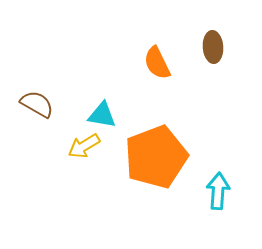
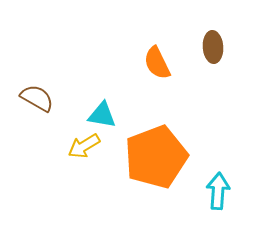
brown semicircle: moved 6 px up
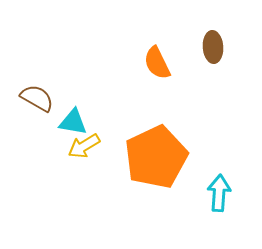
cyan triangle: moved 29 px left, 7 px down
orange pentagon: rotated 4 degrees counterclockwise
cyan arrow: moved 1 px right, 2 px down
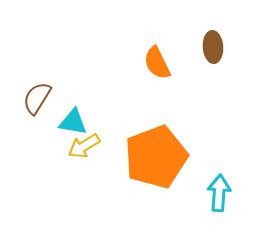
brown semicircle: rotated 88 degrees counterclockwise
orange pentagon: rotated 4 degrees clockwise
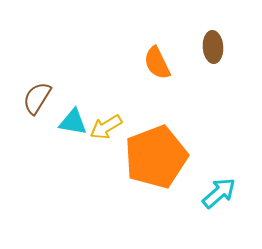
yellow arrow: moved 22 px right, 19 px up
cyan arrow: rotated 45 degrees clockwise
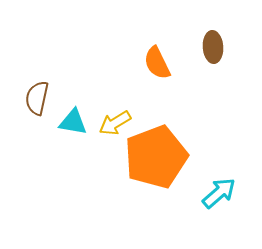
brown semicircle: rotated 20 degrees counterclockwise
yellow arrow: moved 9 px right, 4 px up
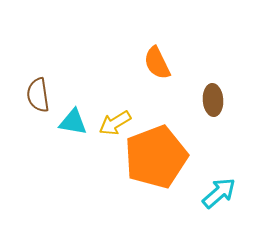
brown ellipse: moved 53 px down
brown semicircle: moved 1 px right, 3 px up; rotated 20 degrees counterclockwise
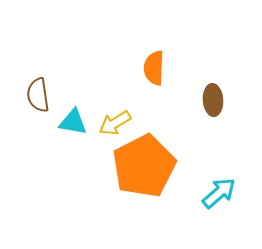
orange semicircle: moved 3 px left, 5 px down; rotated 28 degrees clockwise
orange pentagon: moved 12 px left, 9 px down; rotated 6 degrees counterclockwise
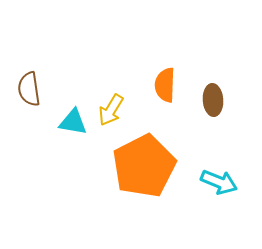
orange semicircle: moved 11 px right, 17 px down
brown semicircle: moved 9 px left, 6 px up
yellow arrow: moved 4 px left, 13 px up; rotated 28 degrees counterclockwise
cyan arrow: moved 11 px up; rotated 63 degrees clockwise
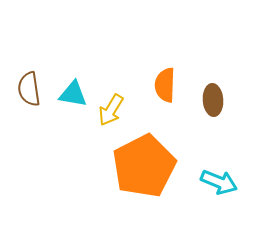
cyan triangle: moved 28 px up
